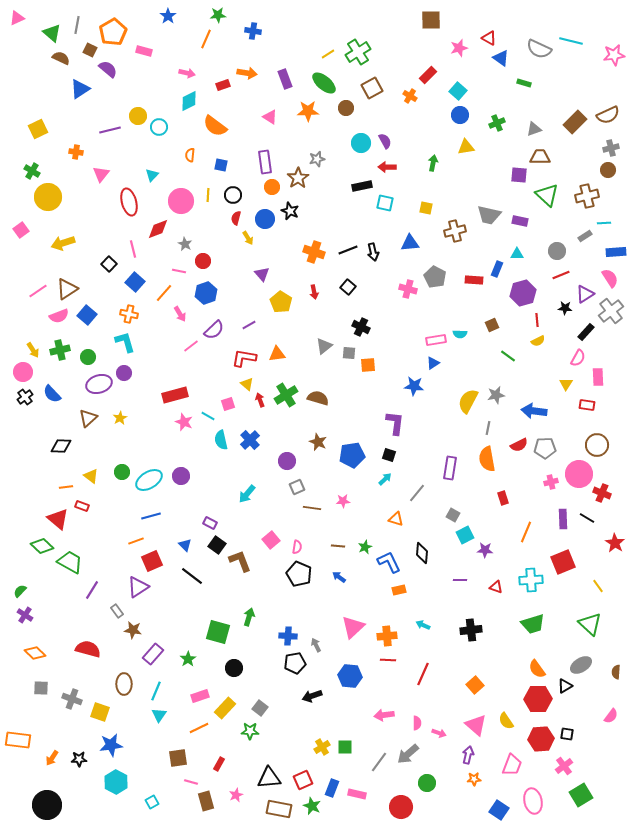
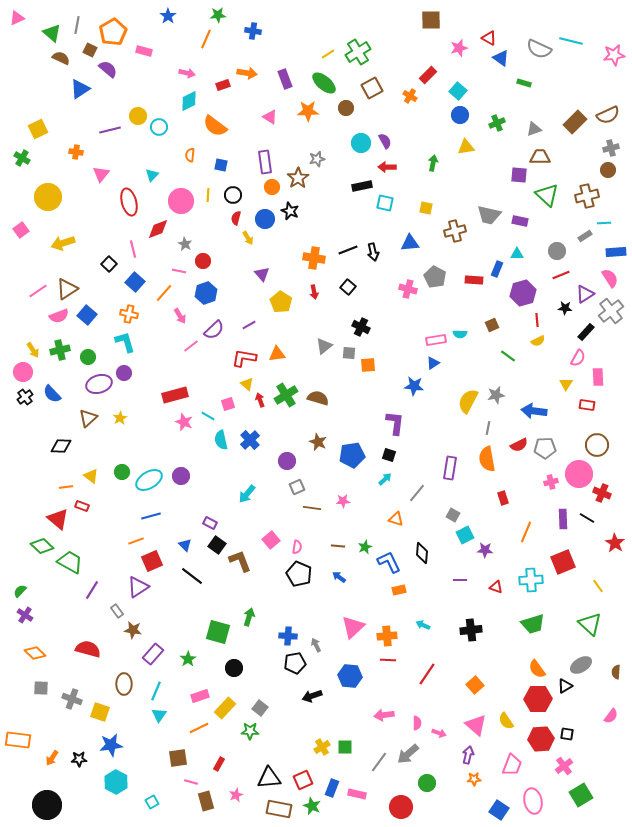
green cross at (32, 171): moved 10 px left, 13 px up
orange cross at (314, 252): moved 6 px down; rotated 10 degrees counterclockwise
pink arrow at (180, 314): moved 2 px down
red line at (423, 674): moved 4 px right; rotated 10 degrees clockwise
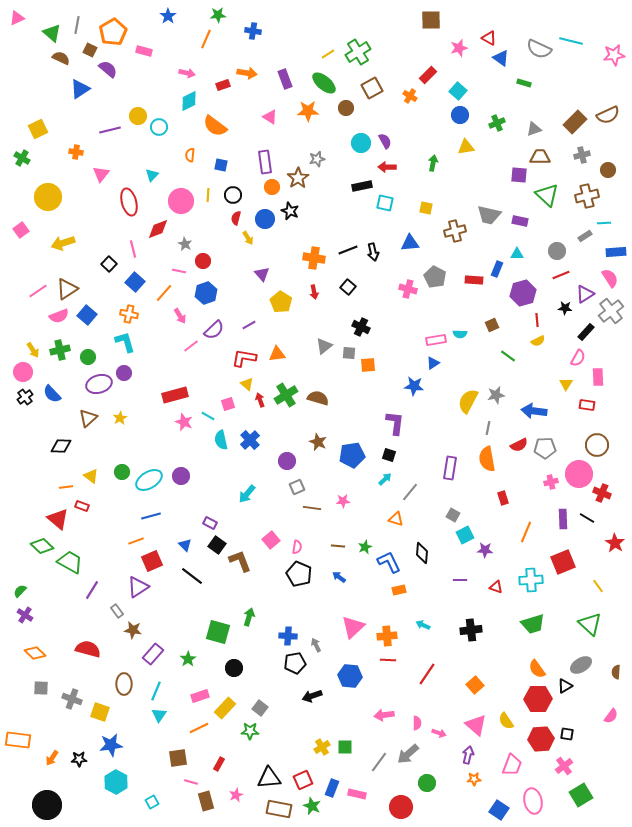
gray cross at (611, 148): moved 29 px left, 7 px down
gray line at (417, 493): moved 7 px left, 1 px up
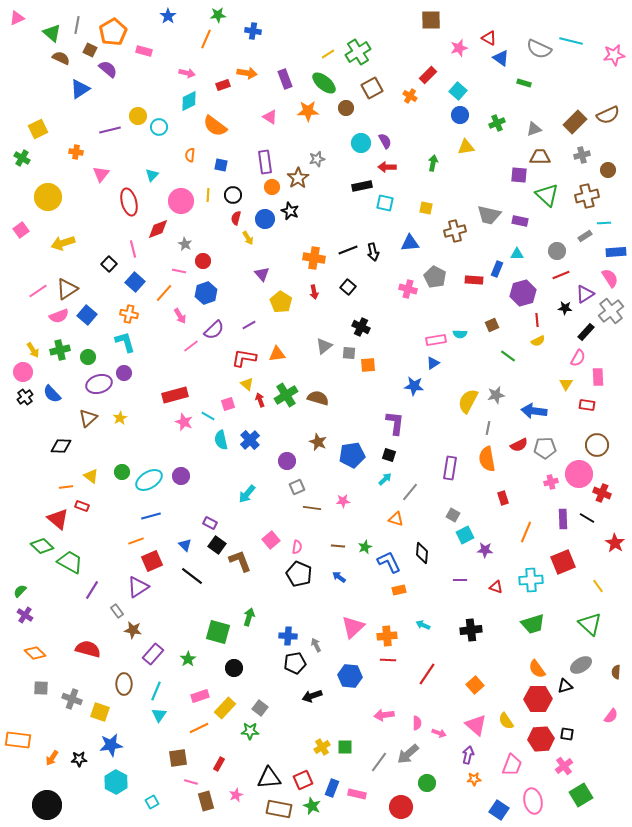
black triangle at (565, 686): rotated 14 degrees clockwise
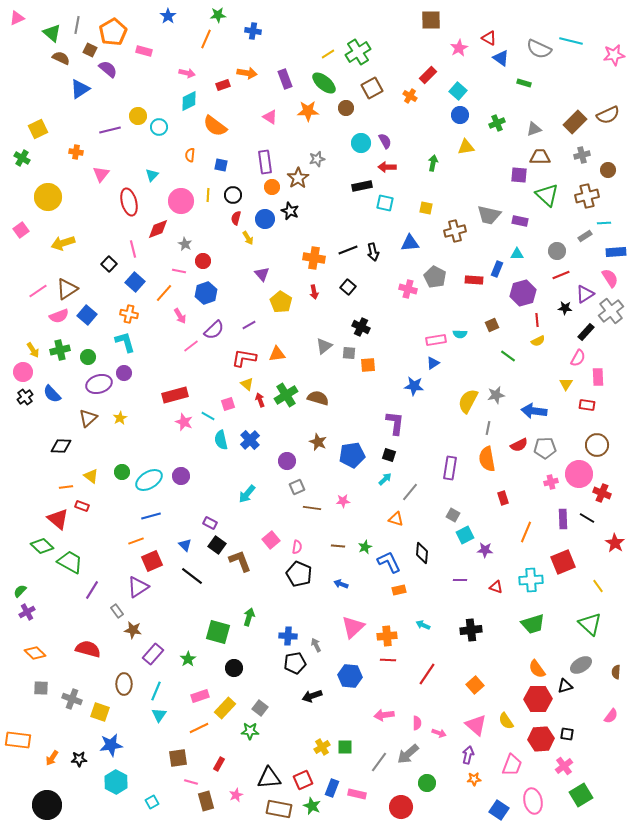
pink star at (459, 48): rotated 12 degrees counterclockwise
blue arrow at (339, 577): moved 2 px right, 7 px down; rotated 16 degrees counterclockwise
purple cross at (25, 615): moved 2 px right, 3 px up; rotated 28 degrees clockwise
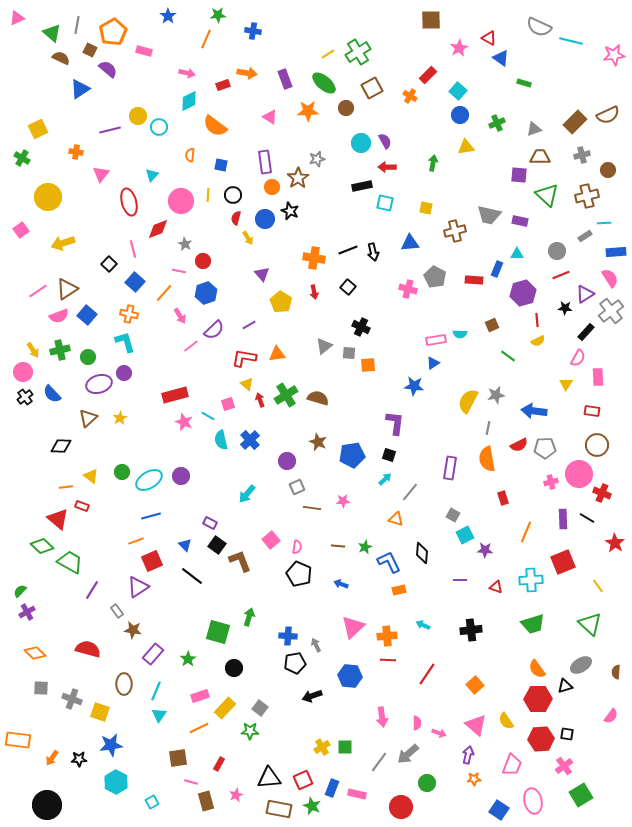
gray semicircle at (539, 49): moved 22 px up
red rectangle at (587, 405): moved 5 px right, 6 px down
pink arrow at (384, 715): moved 2 px left, 2 px down; rotated 90 degrees counterclockwise
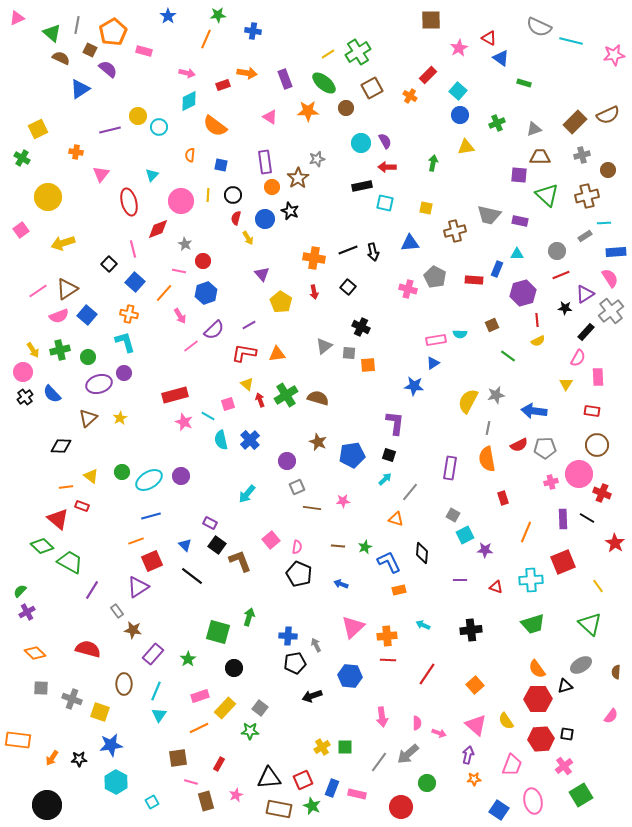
red L-shape at (244, 358): moved 5 px up
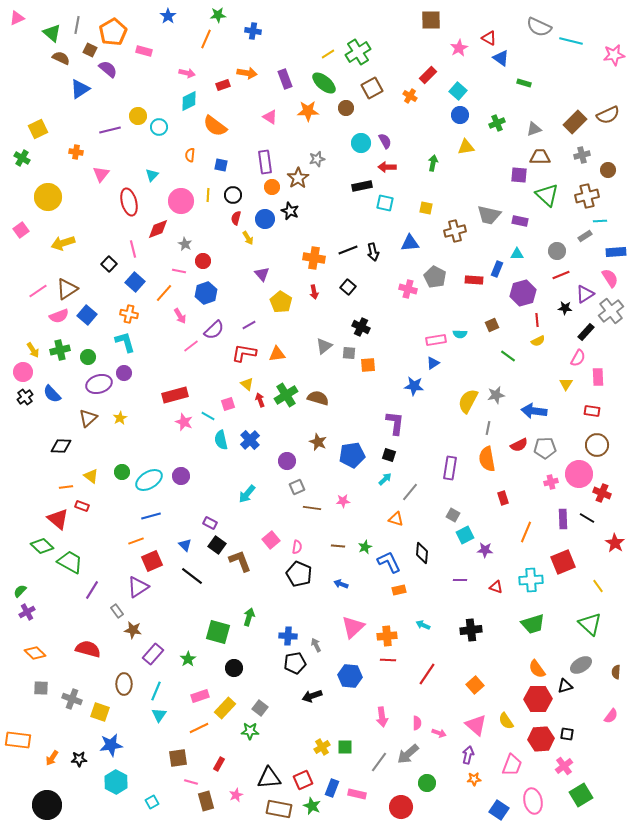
cyan line at (604, 223): moved 4 px left, 2 px up
